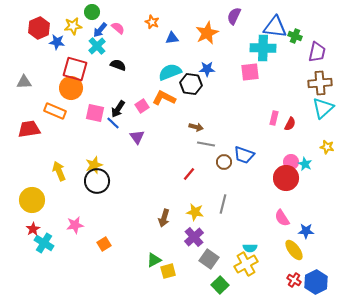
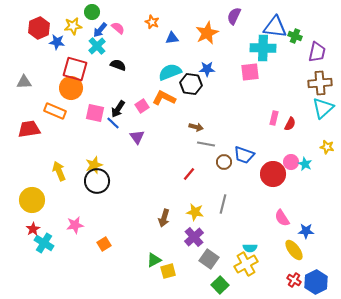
red circle at (286, 178): moved 13 px left, 4 px up
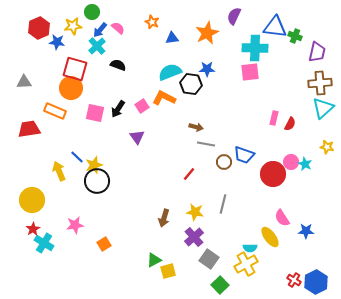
cyan cross at (263, 48): moved 8 px left
blue line at (113, 123): moved 36 px left, 34 px down
yellow ellipse at (294, 250): moved 24 px left, 13 px up
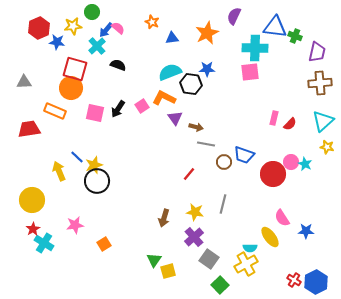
blue arrow at (100, 30): moved 6 px right
cyan triangle at (323, 108): moved 13 px down
red semicircle at (290, 124): rotated 16 degrees clockwise
purple triangle at (137, 137): moved 38 px right, 19 px up
green triangle at (154, 260): rotated 28 degrees counterclockwise
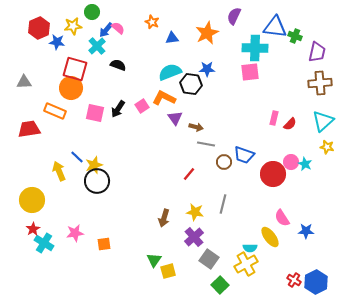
pink star at (75, 225): moved 8 px down
orange square at (104, 244): rotated 24 degrees clockwise
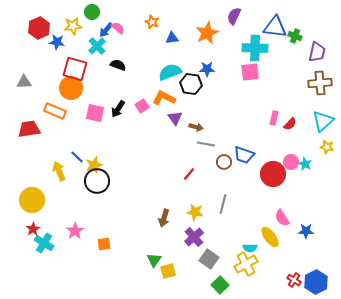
pink star at (75, 233): moved 2 px up; rotated 24 degrees counterclockwise
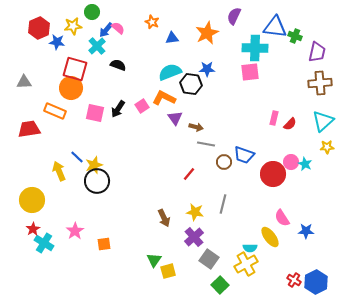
yellow star at (327, 147): rotated 16 degrees counterclockwise
brown arrow at (164, 218): rotated 42 degrees counterclockwise
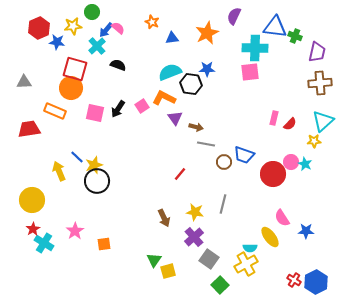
yellow star at (327, 147): moved 13 px left, 6 px up
red line at (189, 174): moved 9 px left
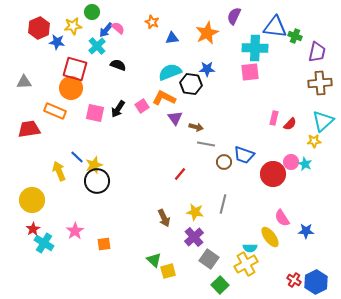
green triangle at (154, 260): rotated 21 degrees counterclockwise
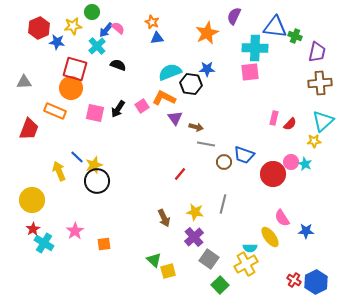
blue triangle at (172, 38): moved 15 px left
red trapezoid at (29, 129): rotated 120 degrees clockwise
